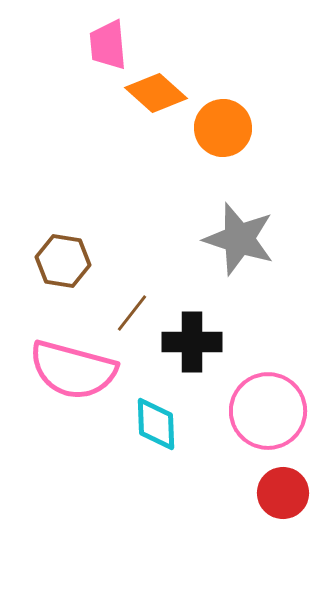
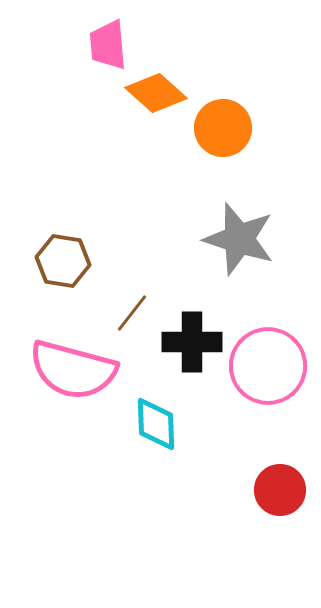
pink circle: moved 45 px up
red circle: moved 3 px left, 3 px up
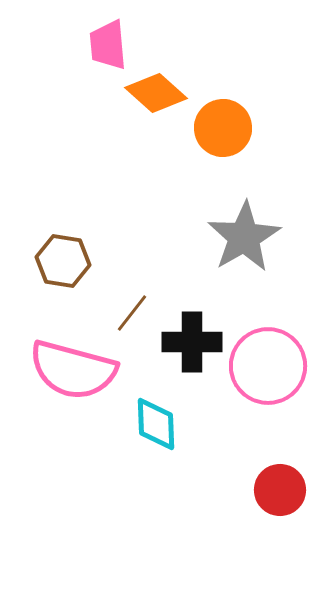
gray star: moved 5 px right, 2 px up; rotated 24 degrees clockwise
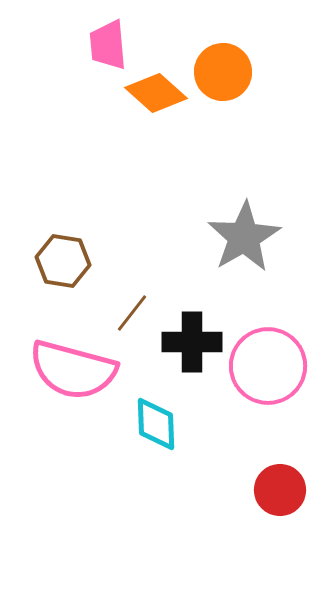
orange circle: moved 56 px up
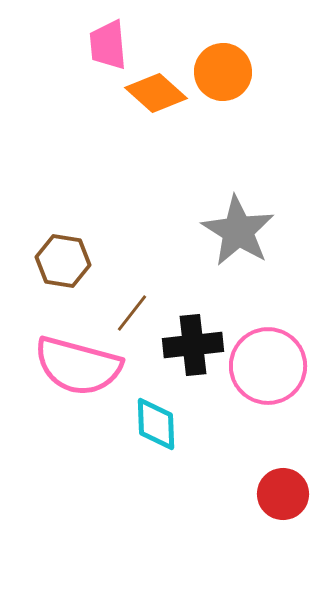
gray star: moved 6 px left, 6 px up; rotated 10 degrees counterclockwise
black cross: moved 1 px right, 3 px down; rotated 6 degrees counterclockwise
pink semicircle: moved 5 px right, 4 px up
red circle: moved 3 px right, 4 px down
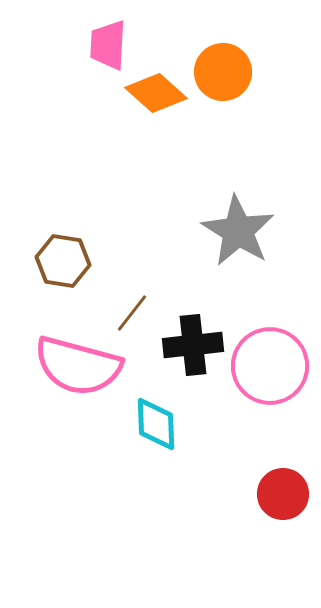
pink trapezoid: rotated 8 degrees clockwise
pink circle: moved 2 px right
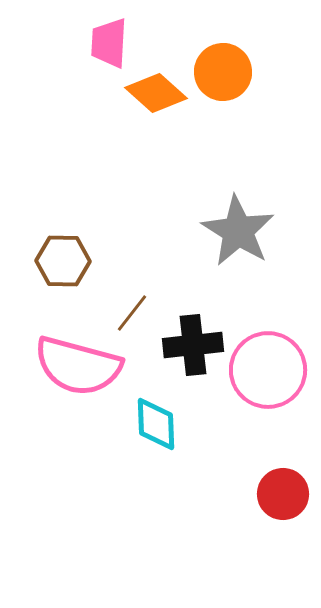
pink trapezoid: moved 1 px right, 2 px up
brown hexagon: rotated 8 degrees counterclockwise
pink circle: moved 2 px left, 4 px down
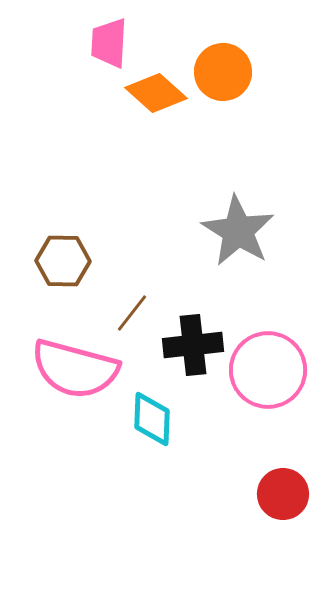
pink semicircle: moved 3 px left, 3 px down
cyan diamond: moved 4 px left, 5 px up; rotated 4 degrees clockwise
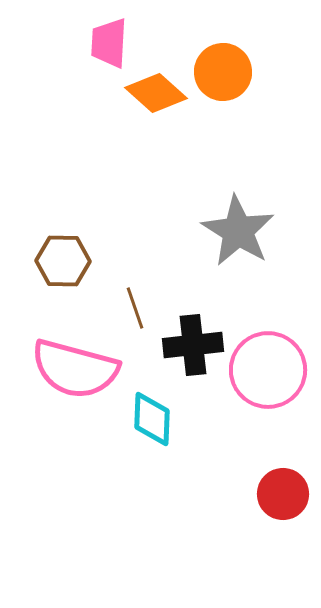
brown line: moved 3 px right, 5 px up; rotated 57 degrees counterclockwise
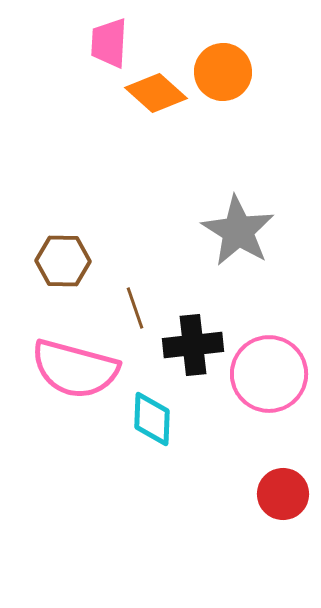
pink circle: moved 1 px right, 4 px down
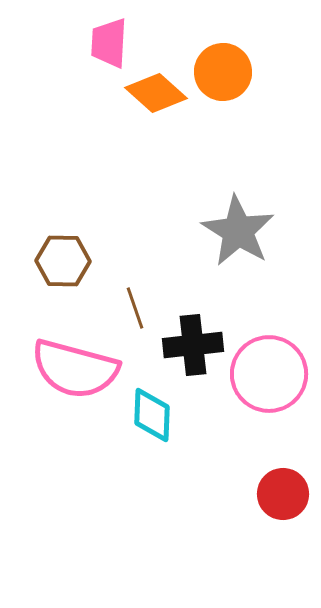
cyan diamond: moved 4 px up
